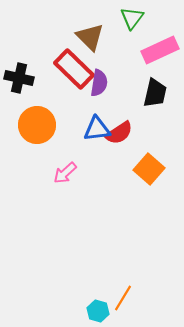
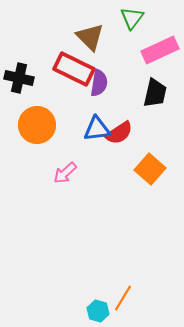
red rectangle: rotated 18 degrees counterclockwise
orange square: moved 1 px right
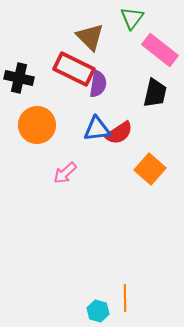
pink rectangle: rotated 63 degrees clockwise
purple semicircle: moved 1 px left, 1 px down
orange line: moved 2 px right; rotated 32 degrees counterclockwise
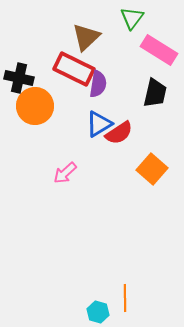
brown triangle: moved 4 px left; rotated 32 degrees clockwise
pink rectangle: moved 1 px left; rotated 6 degrees counterclockwise
orange circle: moved 2 px left, 19 px up
blue triangle: moved 2 px right, 5 px up; rotated 24 degrees counterclockwise
orange square: moved 2 px right
cyan hexagon: moved 1 px down
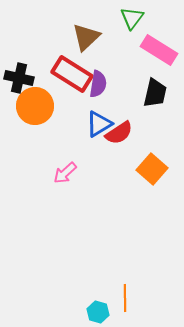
red rectangle: moved 2 px left, 5 px down; rotated 6 degrees clockwise
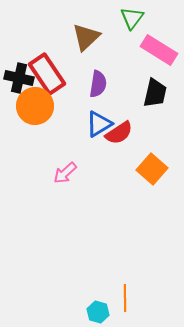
red rectangle: moved 25 px left; rotated 24 degrees clockwise
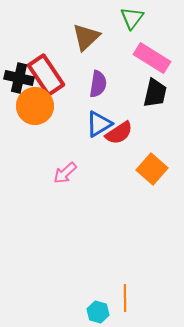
pink rectangle: moved 7 px left, 8 px down
red rectangle: moved 1 px left, 1 px down
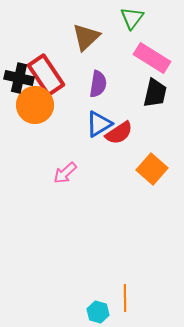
orange circle: moved 1 px up
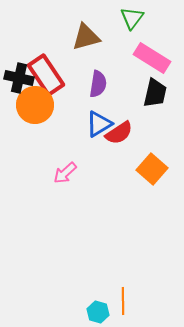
brown triangle: rotated 28 degrees clockwise
orange line: moved 2 px left, 3 px down
